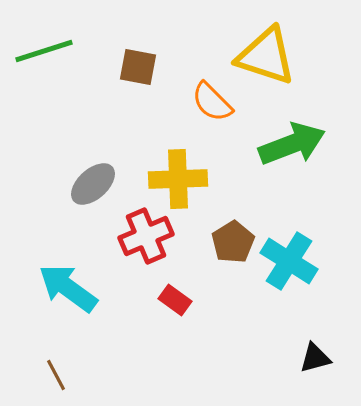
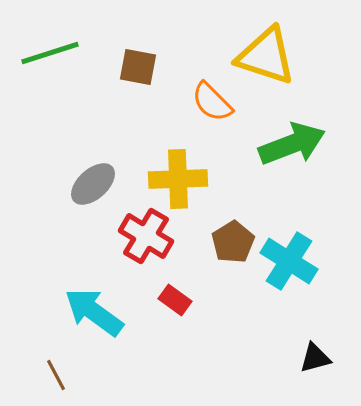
green line: moved 6 px right, 2 px down
red cross: rotated 36 degrees counterclockwise
cyan arrow: moved 26 px right, 24 px down
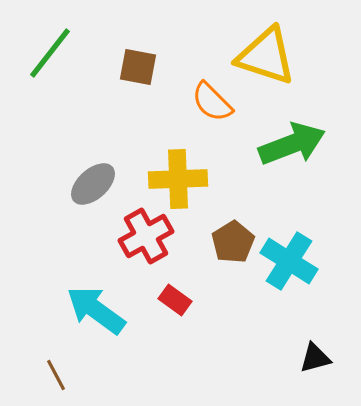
green line: rotated 34 degrees counterclockwise
red cross: rotated 30 degrees clockwise
cyan arrow: moved 2 px right, 2 px up
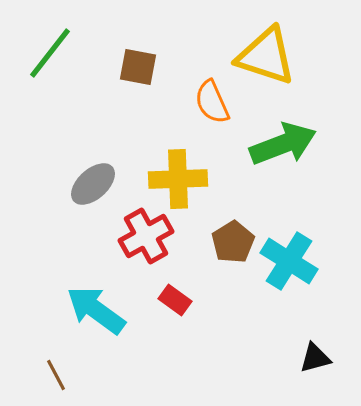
orange semicircle: rotated 21 degrees clockwise
green arrow: moved 9 px left
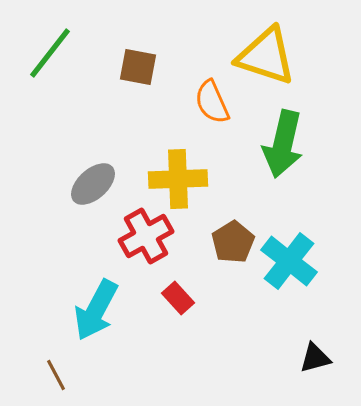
green arrow: rotated 124 degrees clockwise
cyan cross: rotated 6 degrees clockwise
red rectangle: moved 3 px right, 2 px up; rotated 12 degrees clockwise
cyan arrow: rotated 98 degrees counterclockwise
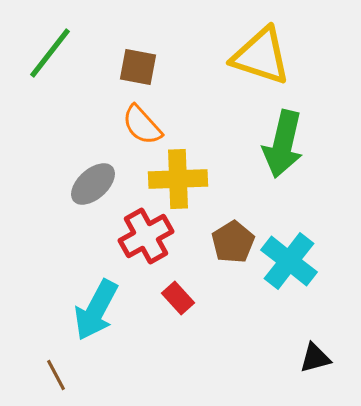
yellow triangle: moved 5 px left
orange semicircle: moved 70 px left, 23 px down; rotated 18 degrees counterclockwise
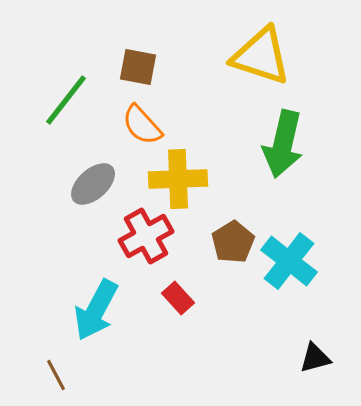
green line: moved 16 px right, 47 px down
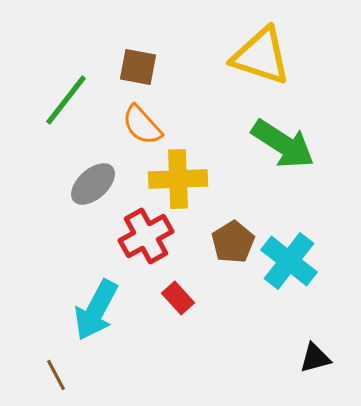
green arrow: rotated 70 degrees counterclockwise
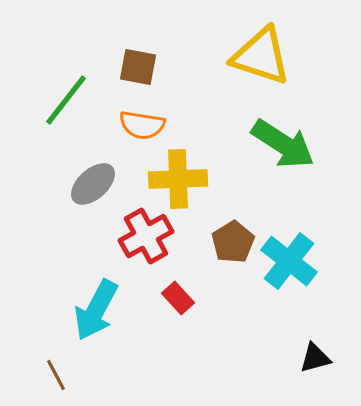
orange semicircle: rotated 39 degrees counterclockwise
